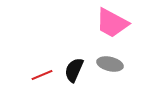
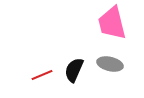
pink trapezoid: rotated 48 degrees clockwise
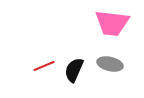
pink trapezoid: rotated 69 degrees counterclockwise
red line: moved 2 px right, 9 px up
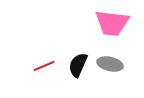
black semicircle: moved 4 px right, 5 px up
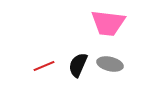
pink trapezoid: moved 4 px left
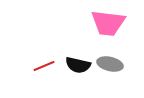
black semicircle: rotated 100 degrees counterclockwise
